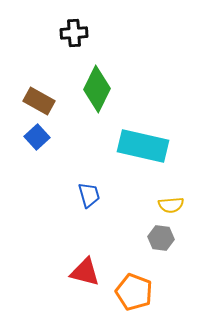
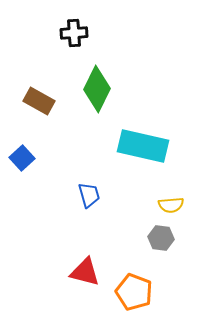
blue square: moved 15 px left, 21 px down
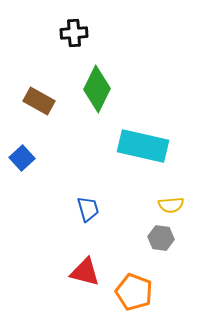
blue trapezoid: moved 1 px left, 14 px down
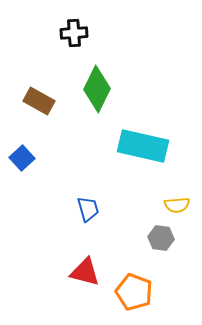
yellow semicircle: moved 6 px right
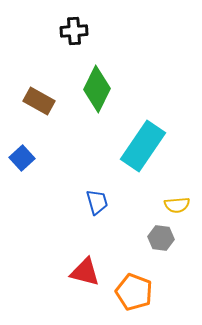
black cross: moved 2 px up
cyan rectangle: rotated 69 degrees counterclockwise
blue trapezoid: moved 9 px right, 7 px up
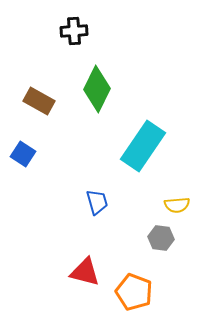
blue square: moved 1 px right, 4 px up; rotated 15 degrees counterclockwise
